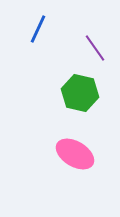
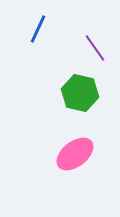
pink ellipse: rotated 69 degrees counterclockwise
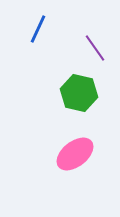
green hexagon: moved 1 px left
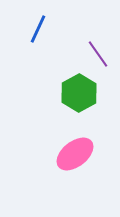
purple line: moved 3 px right, 6 px down
green hexagon: rotated 18 degrees clockwise
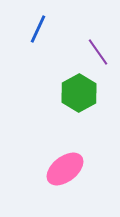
purple line: moved 2 px up
pink ellipse: moved 10 px left, 15 px down
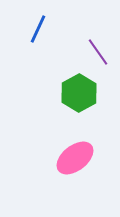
pink ellipse: moved 10 px right, 11 px up
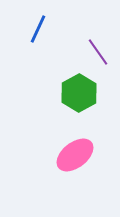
pink ellipse: moved 3 px up
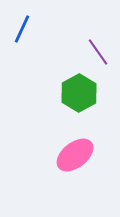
blue line: moved 16 px left
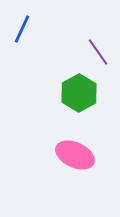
pink ellipse: rotated 63 degrees clockwise
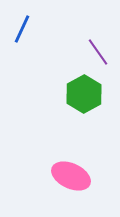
green hexagon: moved 5 px right, 1 px down
pink ellipse: moved 4 px left, 21 px down
